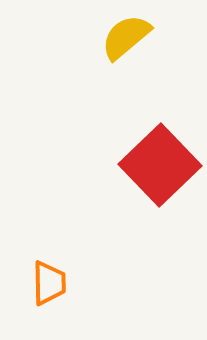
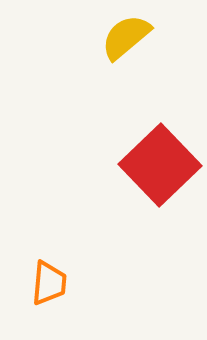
orange trapezoid: rotated 6 degrees clockwise
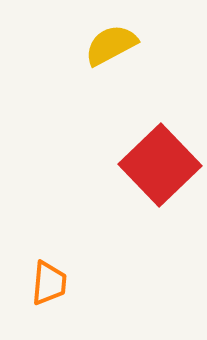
yellow semicircle: moved 15 px left, 8 px down; rotated 12 degrees clockwise
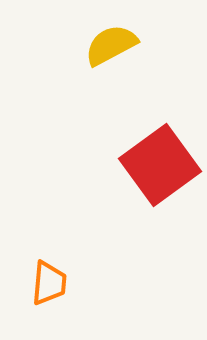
red square: rotated 8 degrees clockwise
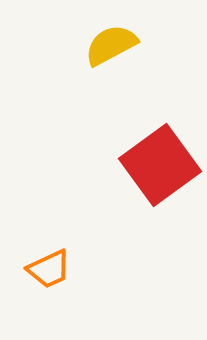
orange trapezoid: moved 14 px up; rotated 60 degrees clockwise
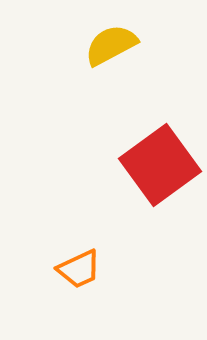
orange trapezoid: moved 30 px right
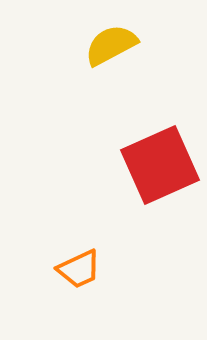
red square: rotated 12 degrees clockwise
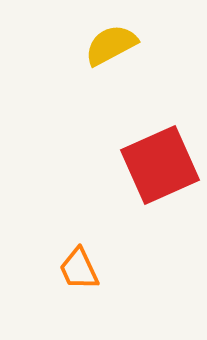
orange trapezoid: rotated 90 degrees clockwise
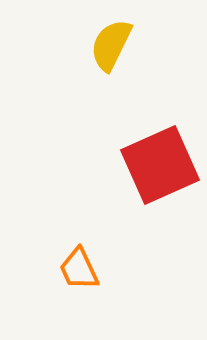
yellow semicircle: rotated 36 degrees counterclockwise
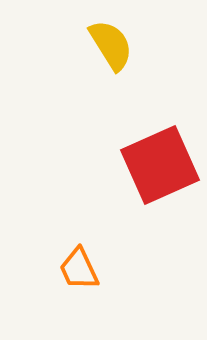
yellow semicircle: rotated 122 degrees clockwise
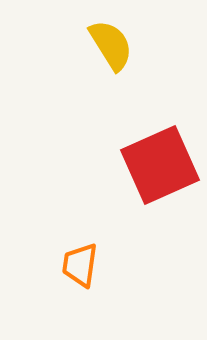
orange trapezoid: moved 1 px right, 4 px up; rotated 33 degrees clockwise
